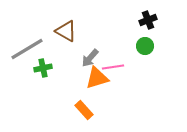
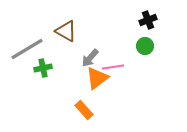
orange triangle: rotated 20 degrees counterclockwise
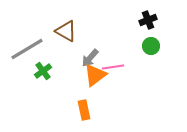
green circle: moved 6 px right
green cross: moved 3 px down; rotated 24 degrees counterclockwise
orange triangle: moved 2 px left, 3 px up
orange rectangle: rotated 30 degrees clockwise
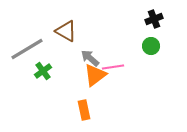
black cross: moved 6 px right, 1 px up
gray arrow: rotated 90 degrees clockwise
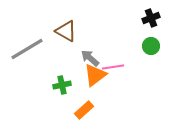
black cross: moved 3 px left, 1 px up
green cross: moved 19 px right, 14 px down; rotated 24 degrees clockwise
orange rectangle: rotated 60 degrees clockwise
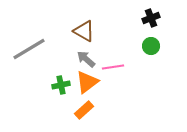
brown triangle: moved 18 px right
gray line: moved 2 px right
gray arrow: moved 4 px left, 1 px down
orange triangle: moved 8 px left, 7 px down
green cross: moved 1 px left
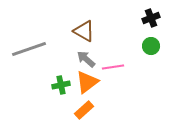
gray line: rotated 12 degrees clockwise
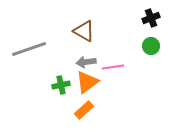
gray arrow: moved 3 px down; rotated 48 degrees counterclockwise
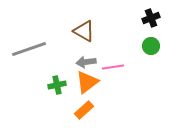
green cross: moved 4 px left
